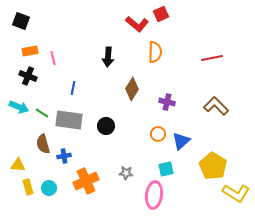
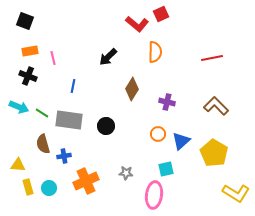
black square: moved 4 px right
black arrow: rotated 42 degrees clockwise
blue line: moved 2 px up
yellow pentagon: moved 1 px right, 13 px up
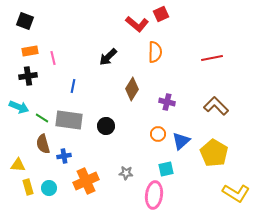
black cross: rotated 30 degrees counterclockwise
green line: moved 5 px down
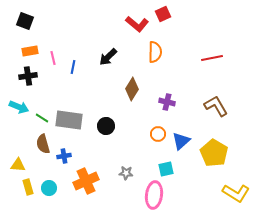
red square: moved 2 px right
blue line: moved 19 px up
brown L-shape: rotated 15 degrees clockwise
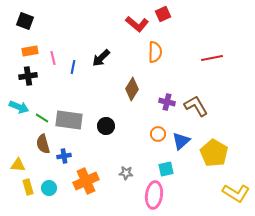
black arrow: moved 7 px left, 1 px down
brown L-shape: moved 20 px left
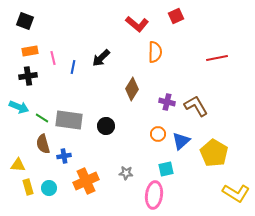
red square: moved 13 px right, 2 px down
red line: moved 5 px right
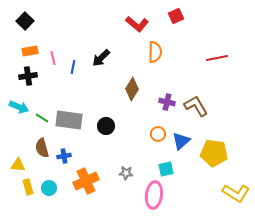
black square: rotated 24 degrees clockwise
brown semicircle: moved 1 px left, 4 px down
yellow pentagon: rotated 24 degrees counterclockwise
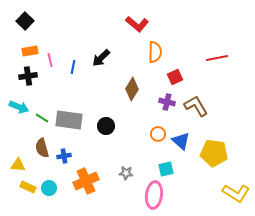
red square: moved 1 px left, 61 px down
pink line: moved 3 px left, 2 px down
blue triangle: rotated 36 degrees counterclockwise
yellow rectangle: rotated 49 degrees counterclockwise
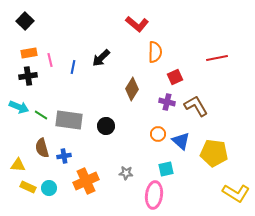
orange rectangle: moved 1 px left, 2 px down
green line: moved 1 px left, 3 px up
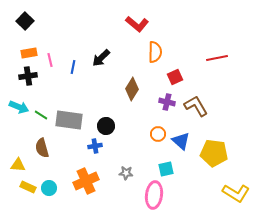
blue cross: moved 31 px right, 10 px up
